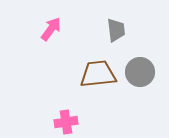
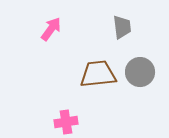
gray trapezoid: moved 6 px right, 3 px up
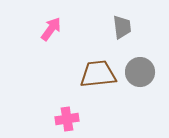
pink cross: moved 1 px right, 3 px up
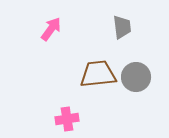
gray circle: moved 4 px left, 5 px down
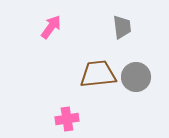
pink arrow: moved 2 px up
